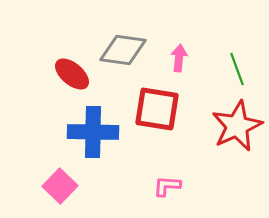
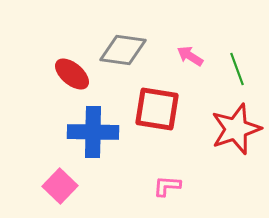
pink arrow: moved 11 px right, 2 px up; rotated 64 degrees counterclockwise
red star: moved 1 px left, 3 px down; rotated 6 degrees clockwise
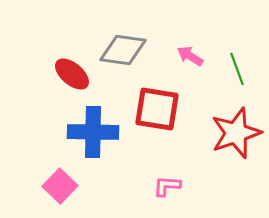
red star: moved 4 px down
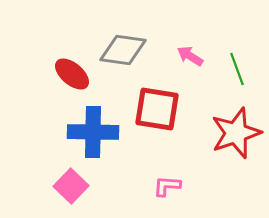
pink square: moved 11 px right
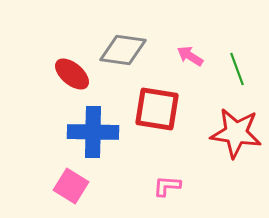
red star: rotated 27 degrees clockwise
pink square: rotated 12 degrees counterclockwise
